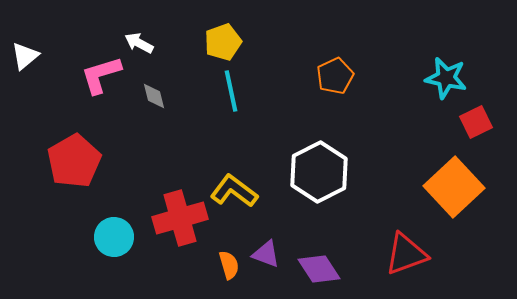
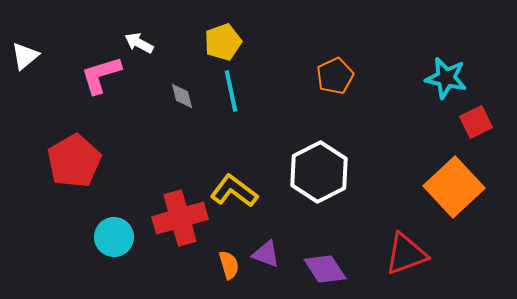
gray diamond: moved 28 px right
purple diamond: moved 6 px right
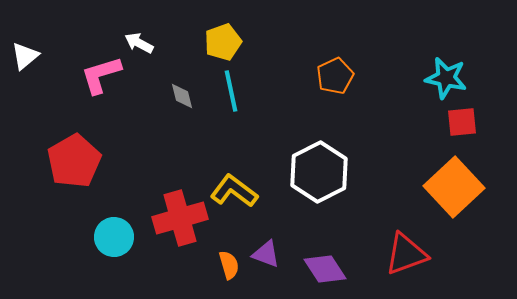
red square: moved 14 px left; rotated 20 degrees clockwise
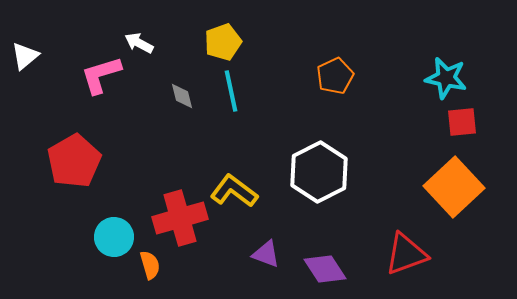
orange semicircle: moved 79 px left
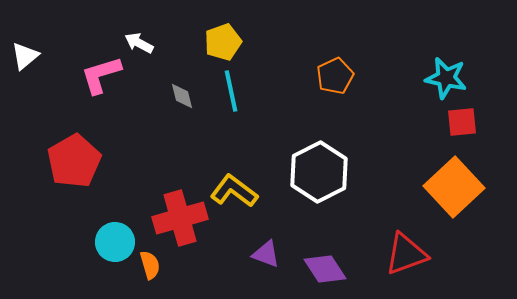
cyan circle: moved 1 px right, 5 px down
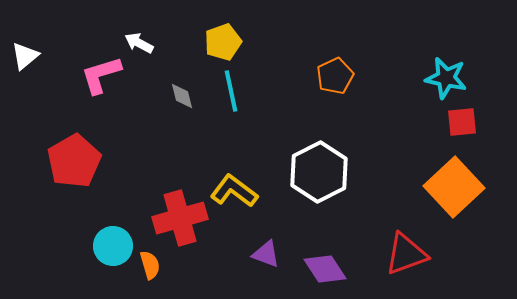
cyan circle: moved 2 px left, 4 px down
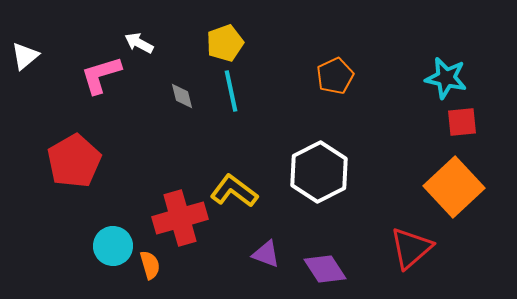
yellow pentagon: moved 2 px right, 1 px down
red triangle: moved 5 px right, 6 px up; rotated 21 degrees counterclockwise
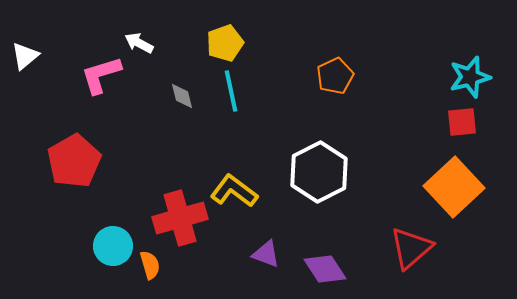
cyan star: moved 24 px right, 1 px up; rotated 27 degrees counterclockwise
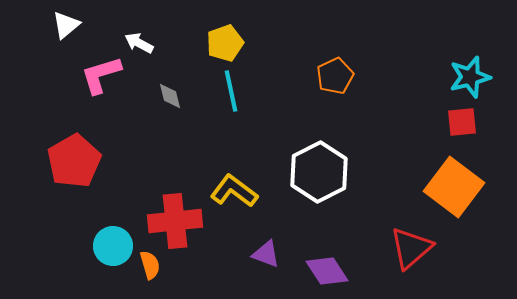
white triangle: moved 41 px right, 31 px up
gray diamond: moved 12 px left
orange square: rotated 10 degrees counterclockwise
red cross: moved 5 px left, 3 px down; rotated 10 degrees clockwise
purple diamond: moved 2 px right, 2 px down
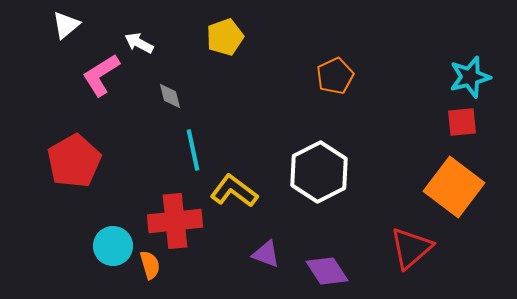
yellow pentagon: moved 6 px up
pink L-shape: rotated 15 degrees counterclockwise
cyan line: moved 38 px left, 59 px down
